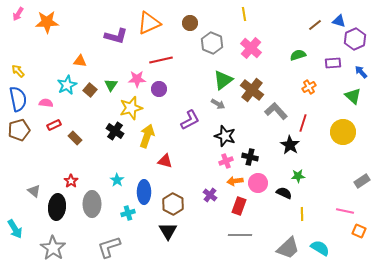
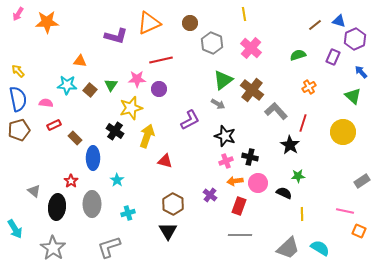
purple rectangle at (333, 63): moved 6 px up; rotated 63 degrees counterclockwise
cyan star at (67, 85): rotated 30 degrees clockwise
blue ellipse at (144, 192): moved 51 px left, 34 px up
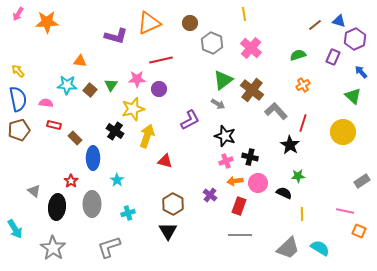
orange cross at (309, 87): moved 6 px left, 2 px up
yellow star at (131, 108): moved 2 px right, 1 px down
red rectangle at (54, 125): rotated 40 degrees clockwise
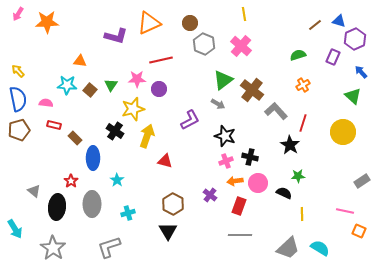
gray hexagon at (212, 43): moved 8 px left, 1 px down
pink cross at (251, 48): moved 10 px left, 2 px up
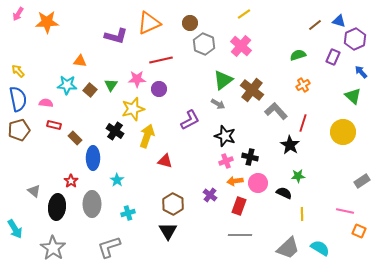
yellow line at (244, 14): rotated 64 degrees clockwise
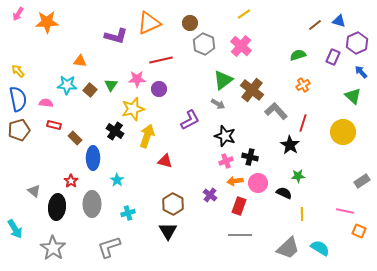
purple hexagon at (355, 39): moved 2 px right, 4 px down
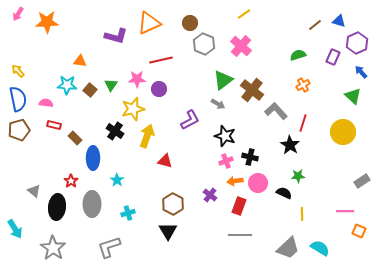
pink line at (345, 211): rotated 12 degrees counterclockwise
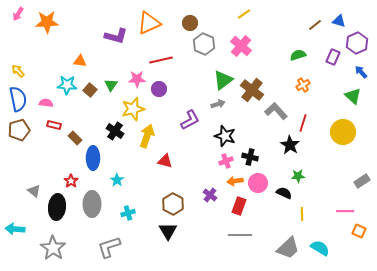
gray arrow at (218, 104): rotated 48 degrees counterclockwise
cyan arrow at (15, 229): rotated 126 degrees clockwise
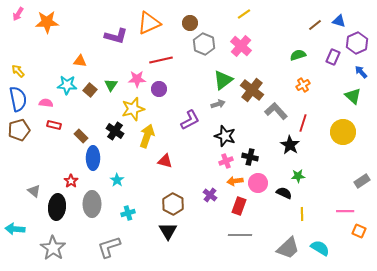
brown rectangle at (75, 138): moved 6 px right, 2 px up
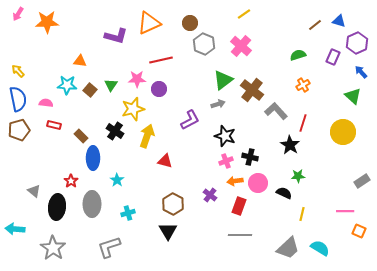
yellow line at (302, 214): rotated 16 degrees clockwise
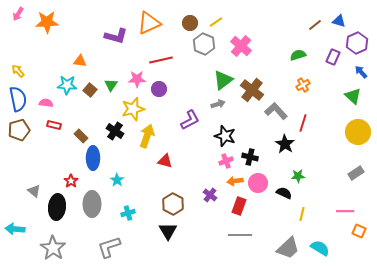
yellow line at (244, 14): moved 28 px left, 8 px down
yellow circle at (343, 132): moved 15 px right
black star at (290, 145): moved 5 px left, 1 px up
gray rectangle at (362, 181): moved 6 px left, 8 px up
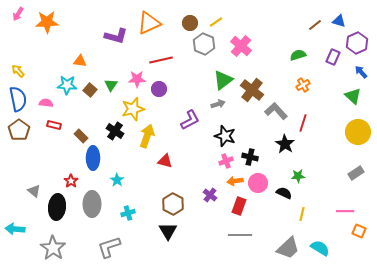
brown pentagon at (19, 130): rotated 20 degrees counterclockwise
